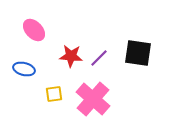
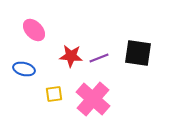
purple line: rotated 24 degrees clockwise
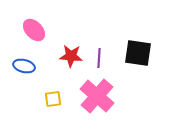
purple line: rotated 66 degrees counterclockwise
blue ellipse: moved 3 px up
yellow square: moved 1 px left, 5 px down
pink cross: moved 4 px right, 3 px up
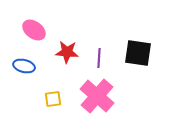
pink ellipse: rotated 10 degrees counterclockwise
red star: moved 4 px left, 4 px up
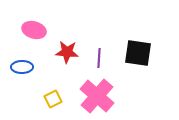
pink ellipse: rotated 20 degrees counterclockwise
blue ellipse: moved 2 px left, 1 px down; rotated 15 degrees counterclockwise
yellow square: rotated 18 degrees counterclockwise
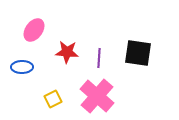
pink ellipse: rotated 70 degrees counterclockwise
